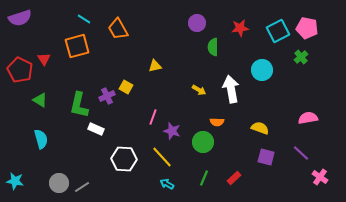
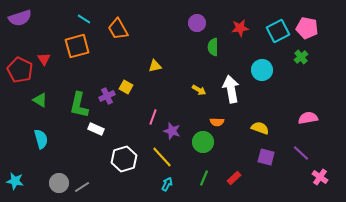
white hexagon: rotated 20 degrees counterclockwise
cyan arrow: rotated 88 degrees clockwise
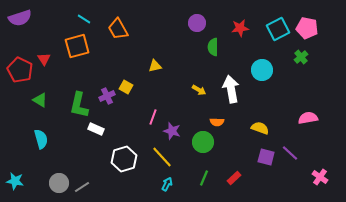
cyan square: moved 2 px up
purple line: moved 11 px left
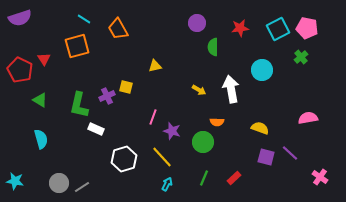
yellow square: rotated 16 degrees counterclockwise
